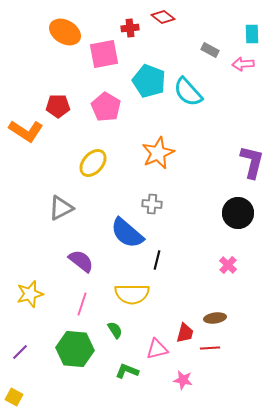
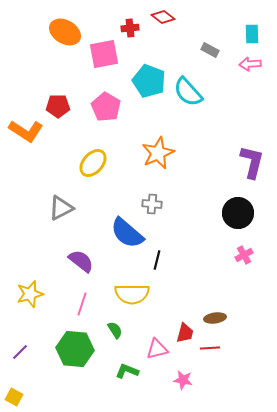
pink arrow: moved 7 px right
pink cross: moved 16 px right, 10 px up; rotated 18 degrees clockwise
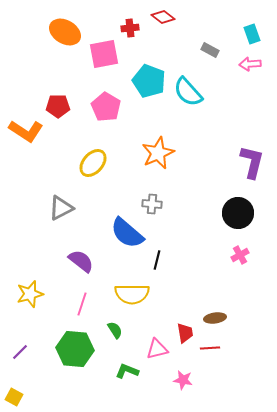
cyan rectangle: rotated 18 degrees counterclockwise
pink cross: moved 4 px left
red trapezoid: rotated 25 degrees counterclockwise
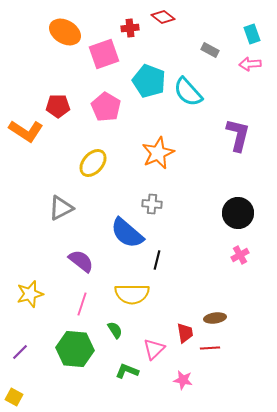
pink square: rotated 8 degrees counterclockwise
purple L-shape: moved 14 px left, 27 px up
pink triangle: moved 3 px left; rotated 30 degrees counterclockwise
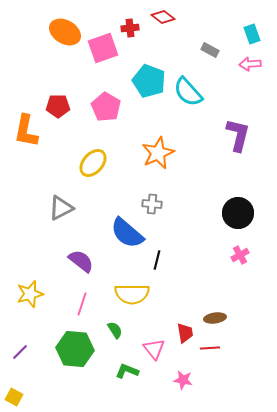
pink square: moved 1 px left, 6 px up
orange L-shape: rotated 68 degrees clockwise
pink triangle: rotated 25 degrees counterclockwise
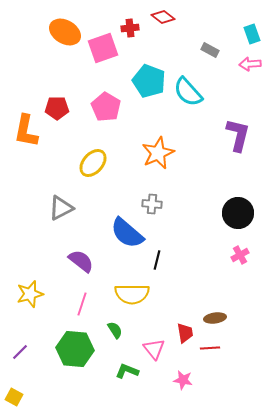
red pentagon: moved 1 px left, 2 px down
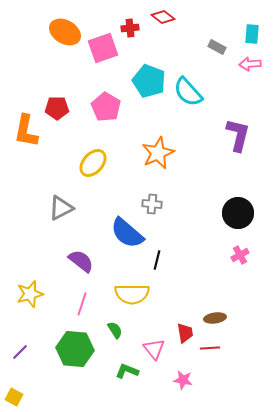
cyan rectangle: rotated 24 degrees clockwise
gray rectangle: moved 7 px right, 3 px up
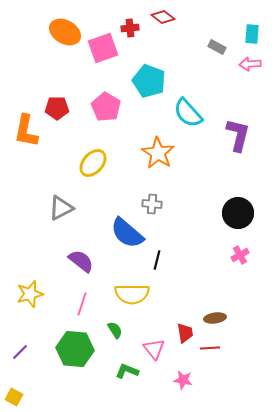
cyan semicircle: moved 21 px down
orange star: rotated 16 degrees counterclockwise
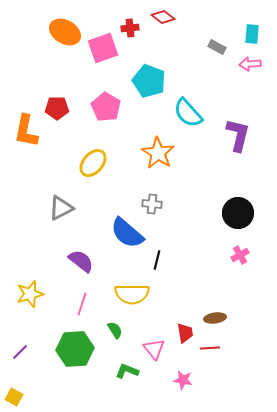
green hexagon: rotated 9 degrees counterclockwise
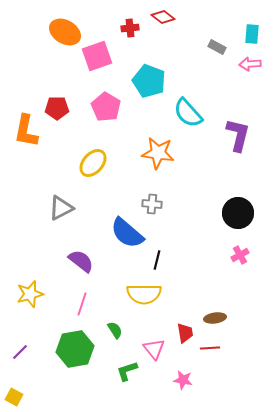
pink square: moved 6 px left, 8 px down
orange star: rotated 24 degrees counterclockwise
yellow semicircle: moved 12 px right
green hexagon: rotated 6 degrees counterclockwise
green L-shape: rotated 40 degrees counterclockwise
